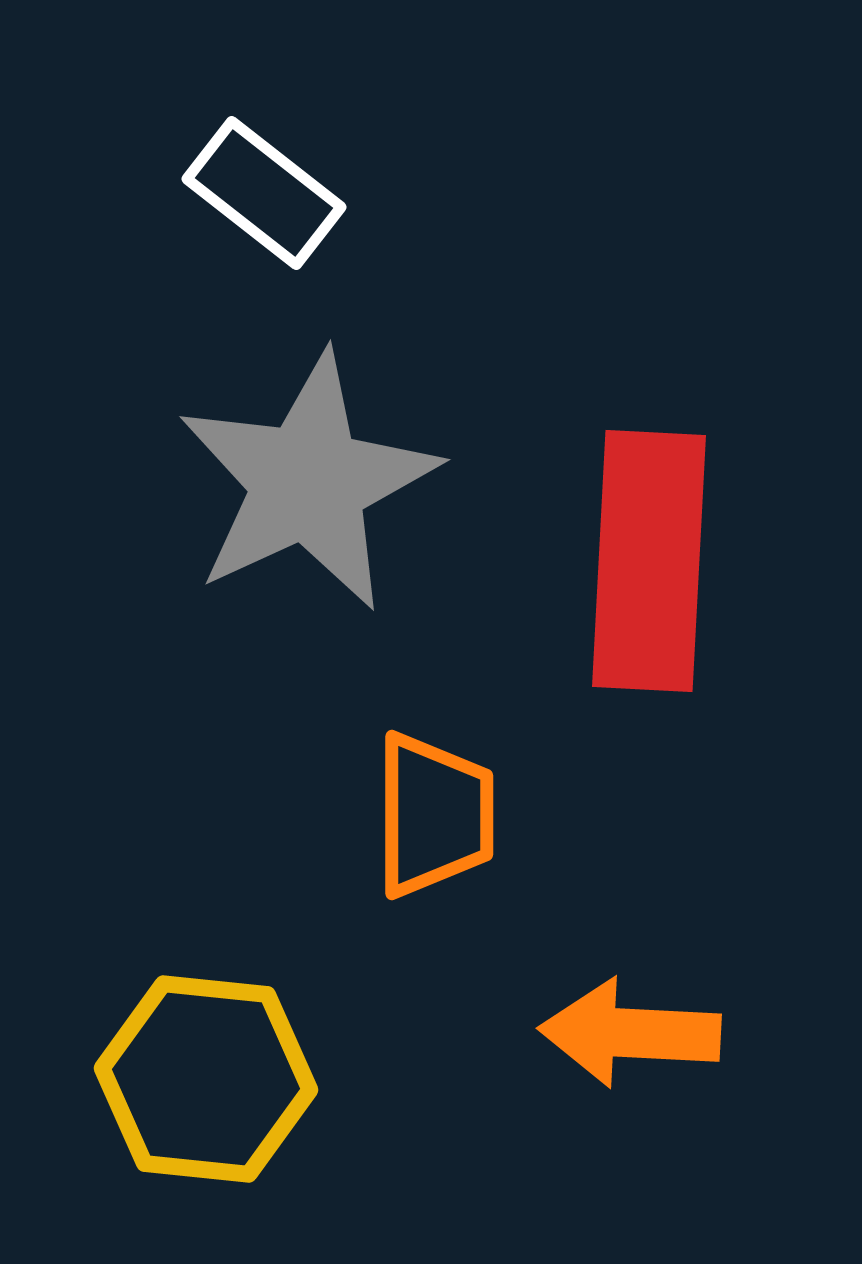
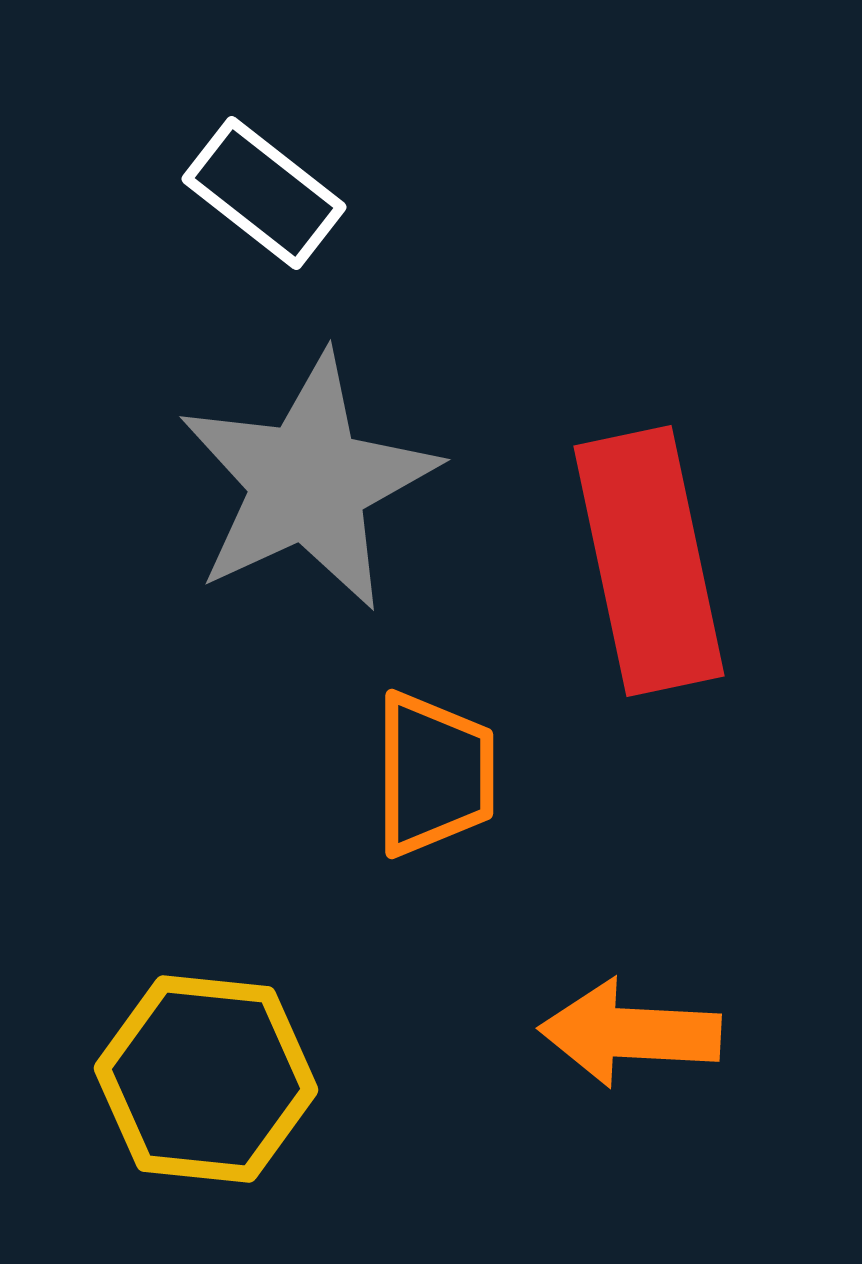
red rectangle: rotated 15 degrees counterclockwise
orange trapezoid: moved 41 px up
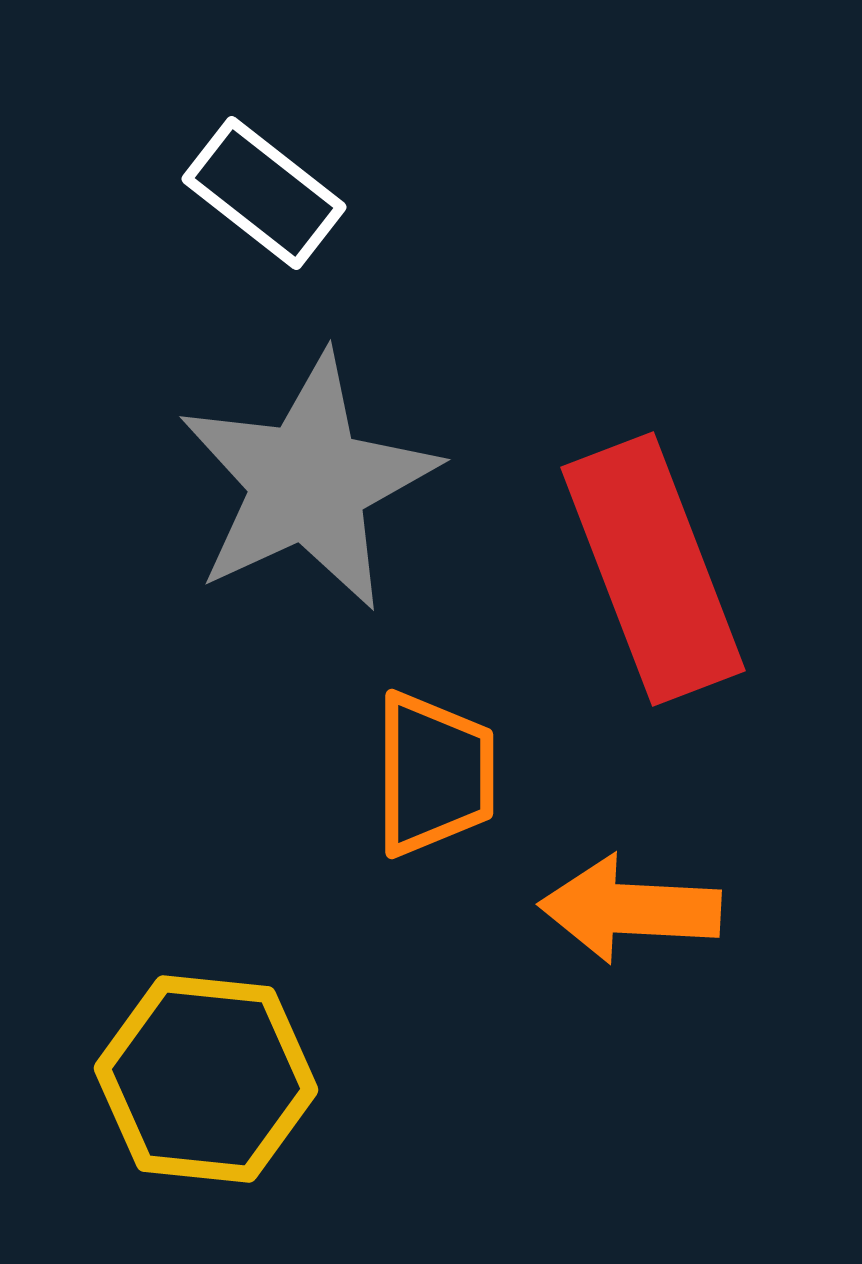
red rectangle: moved 4 px right, 8 px down; rotated 9 degrees counterclockwise
orange arrow: moved 124 px up
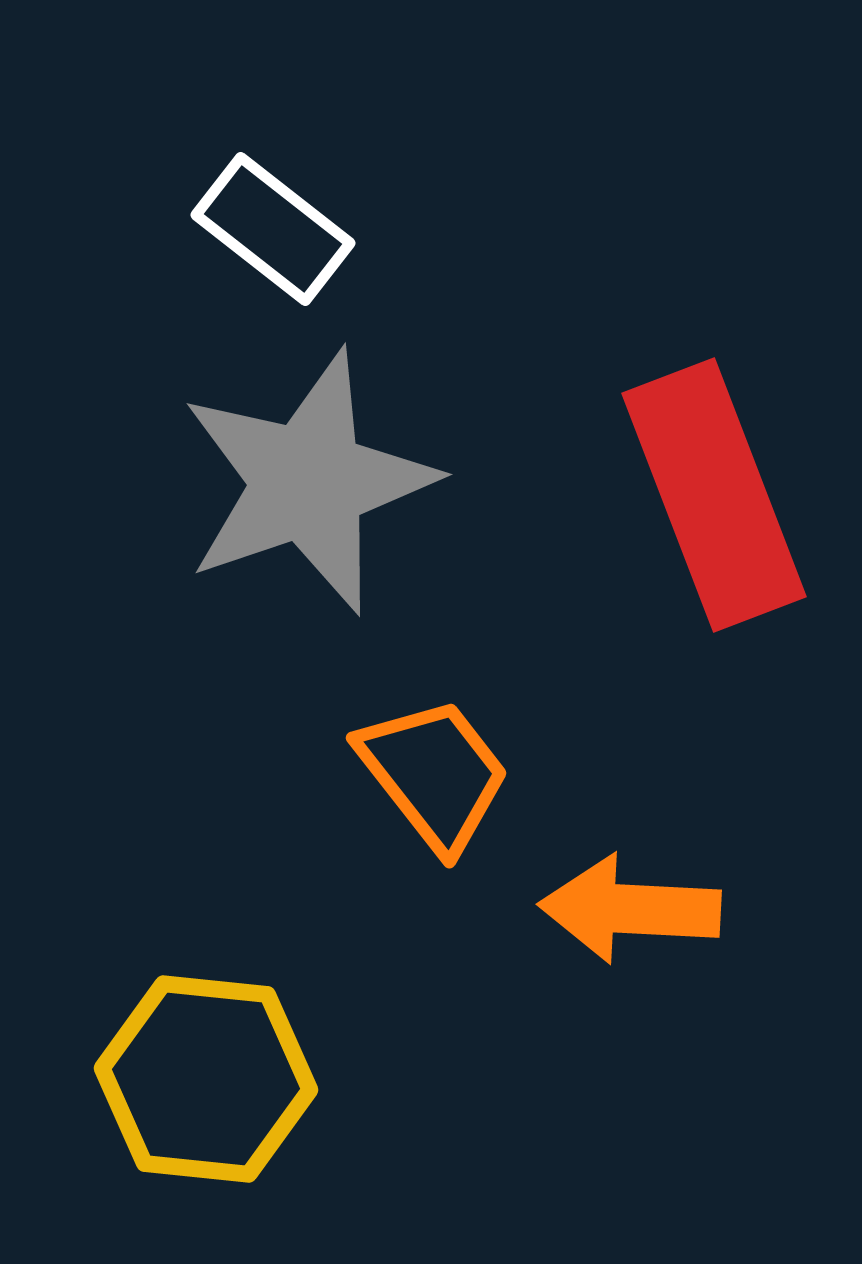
white rectangle: moved 9 px right, 36 px down
gray star: rotated 6 degrees clockwise
red rectangle: moved 61 px right, 74 px up
orange trapezoid: rotated 38 degrees counterclockwise
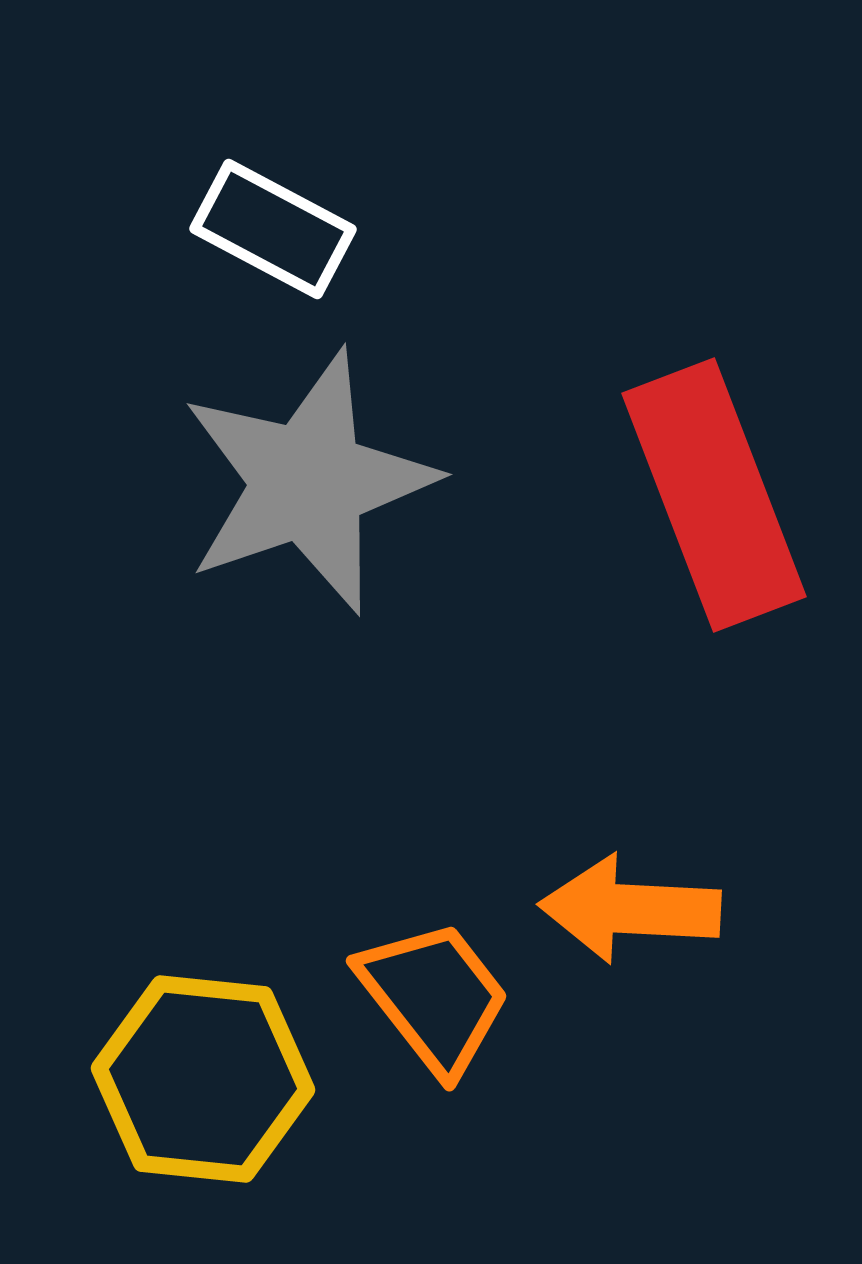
white rectangle: rotated 10 degrees counterclockwise
orange trapezoid: moved 223 px down
yellow hexagon: moved 3 px left
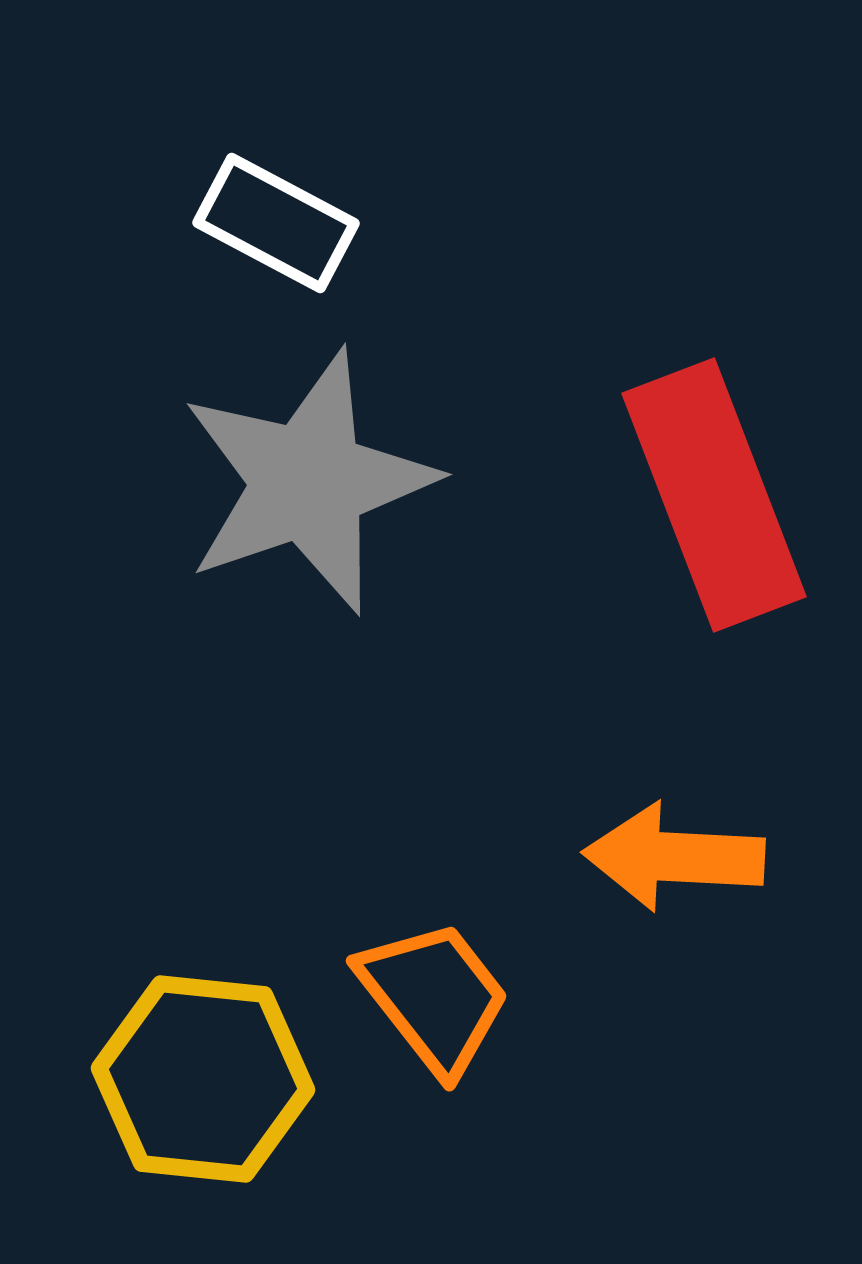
white rectangle: moved 3 px right, 6 px up
orange arrow: moved 44 px right, 52 px up
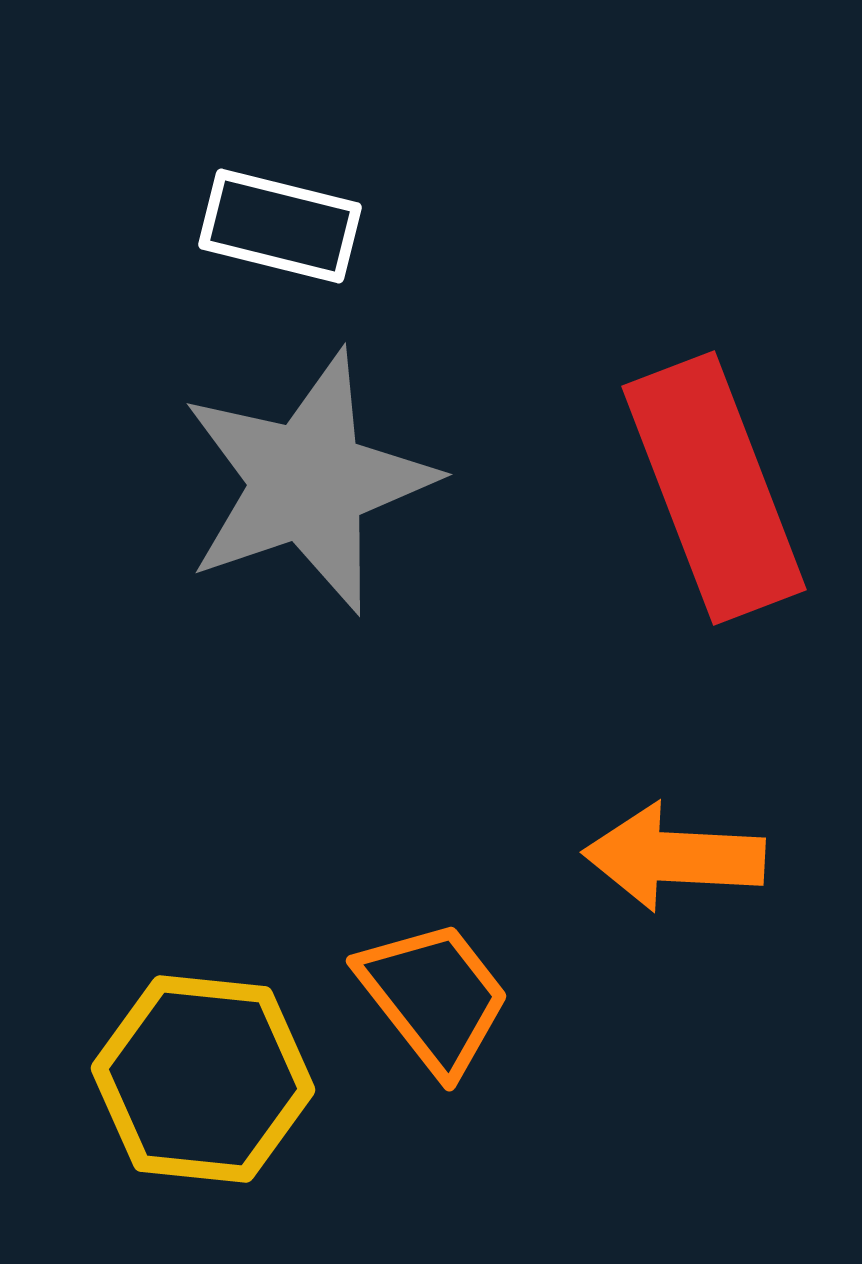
white rectangle: moved 4 px right, 3 px down; rotated 14 degrees counterclockwise
red rectangle: moved 7 px up
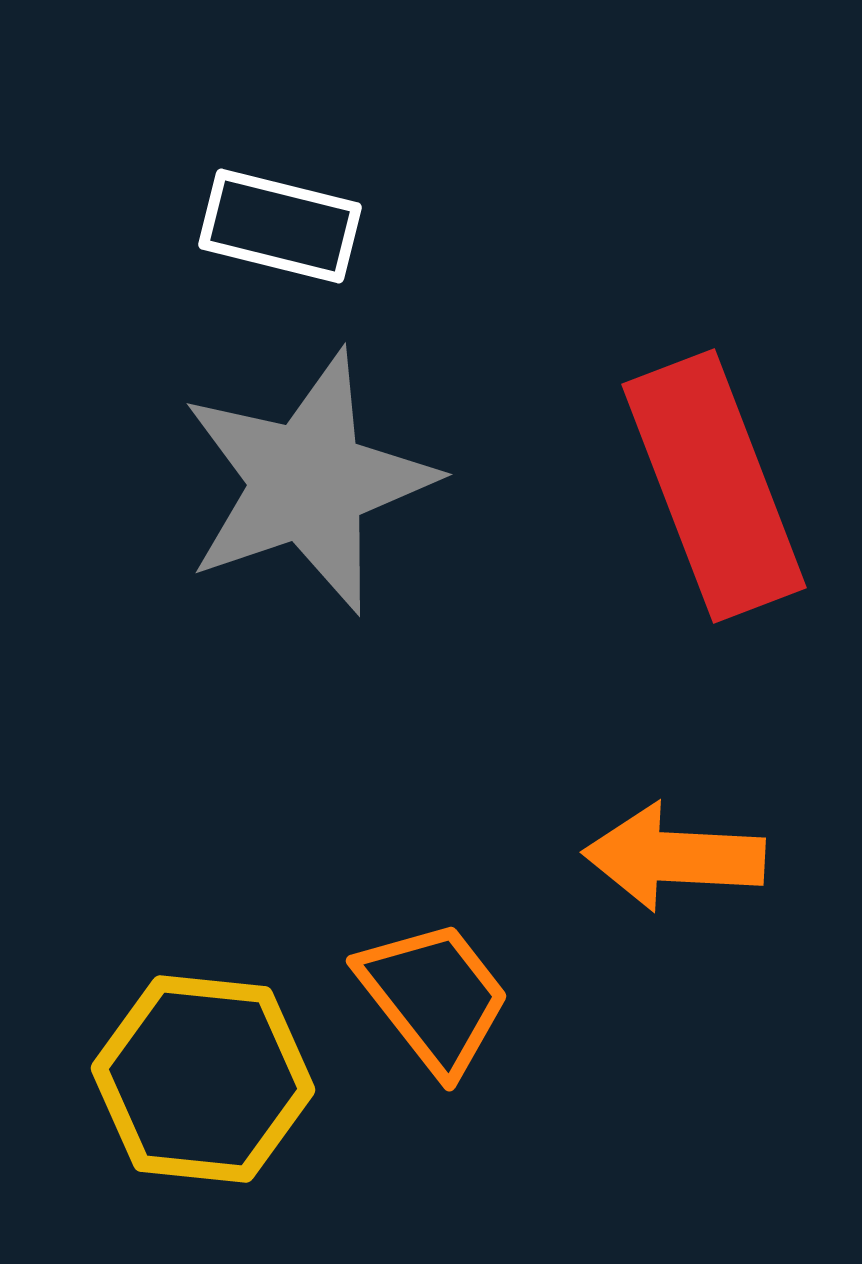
red rectangle: moved 2 px up
